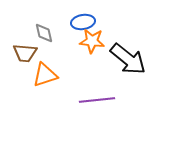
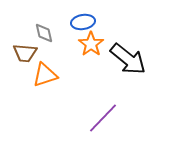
orange star: moved 1 px left, 3 px down; rotated 30 degrees clockwise
purple line: moved 6 px right, 18 px down; rotated 40 degrees counterclockwise
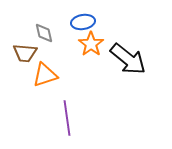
purple line: moved 36 px left; rotated 52 degrees counterclockwise
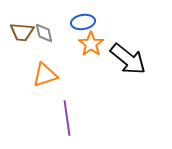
brown trapezoid: moved 3 px left, 21 px up
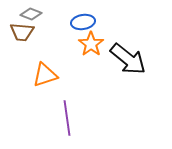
gray diamond: moved 13 px left, 19 px up; rotated 55 degrees counterclockwise
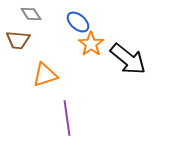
gray diamond: rotated 35 degrees clockwise
blue ellipse: moved 5 px left; rotated 50 degrees clockwise
brown trapezoid: moved 4 px left, 8 px down
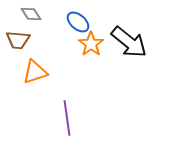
black arrow: moved 1 px right, 17 px up
orange triangle: moved 10 px left, 3 px up
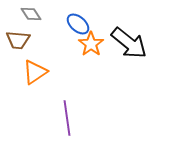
blue ellipse: moved 2 px down
black arrow: moved 1 px down
orange triangle: rotated 16 degrees counterclockwise
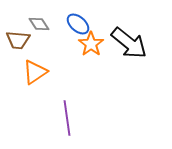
gray diamond: moved 8 px right, 10 px down
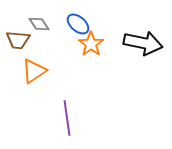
black arrow: moved 14 px right; rotated 27 degrees counterclockwise
orange triangle: moved 1 px left, 1 px up
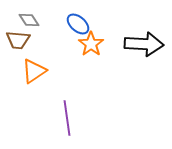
gray diamond: moved 10 px left, 4 px up
black arrow: moved 1 px right, 1 px down; rotated 9 degrees counterclockwise
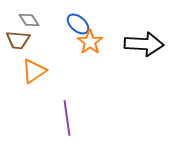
orange star: moved 1 px left, 2 px up
